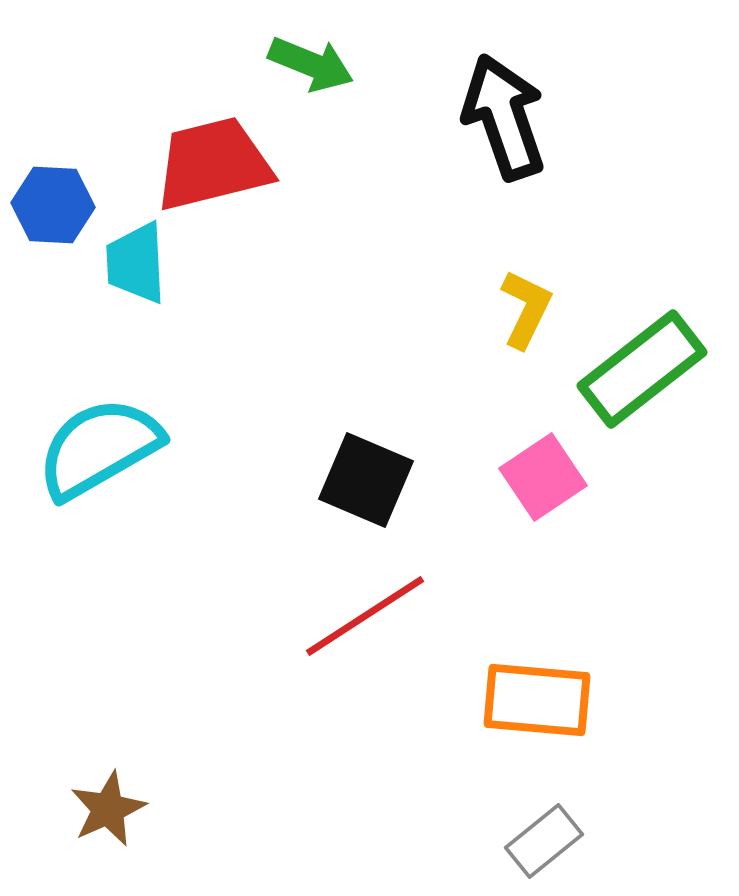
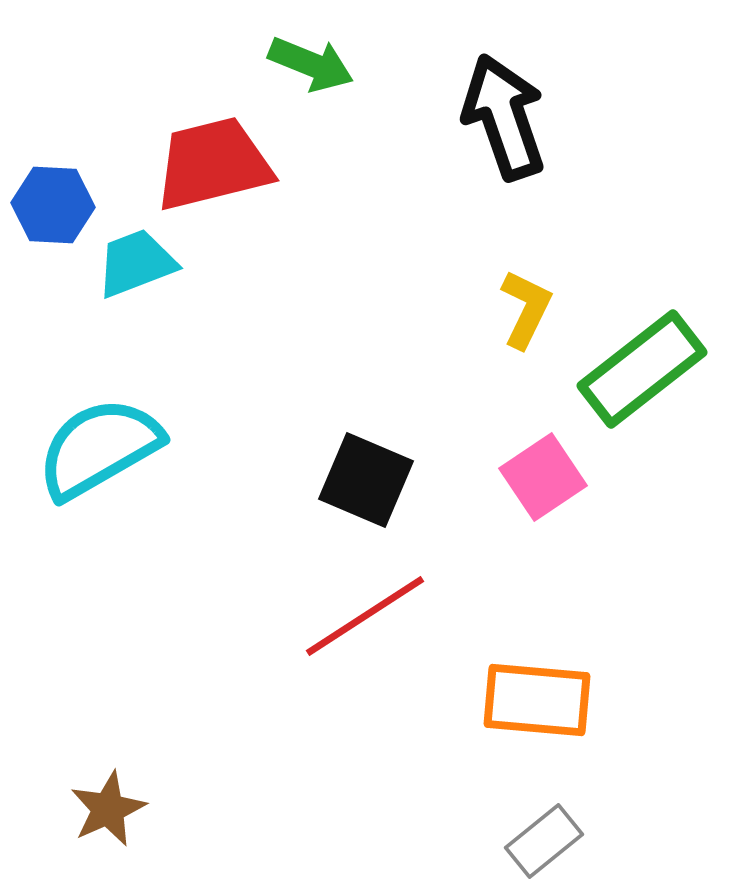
cyan trapezoid: rotated 72 degrees clockwise
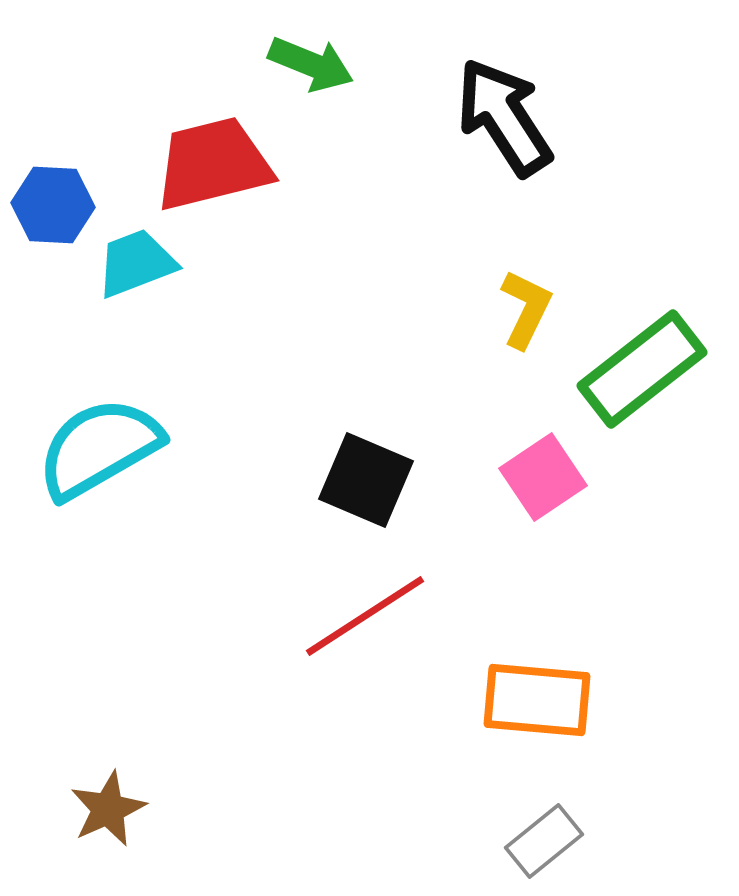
black arrow: rotated 14 degrees counterclockwise
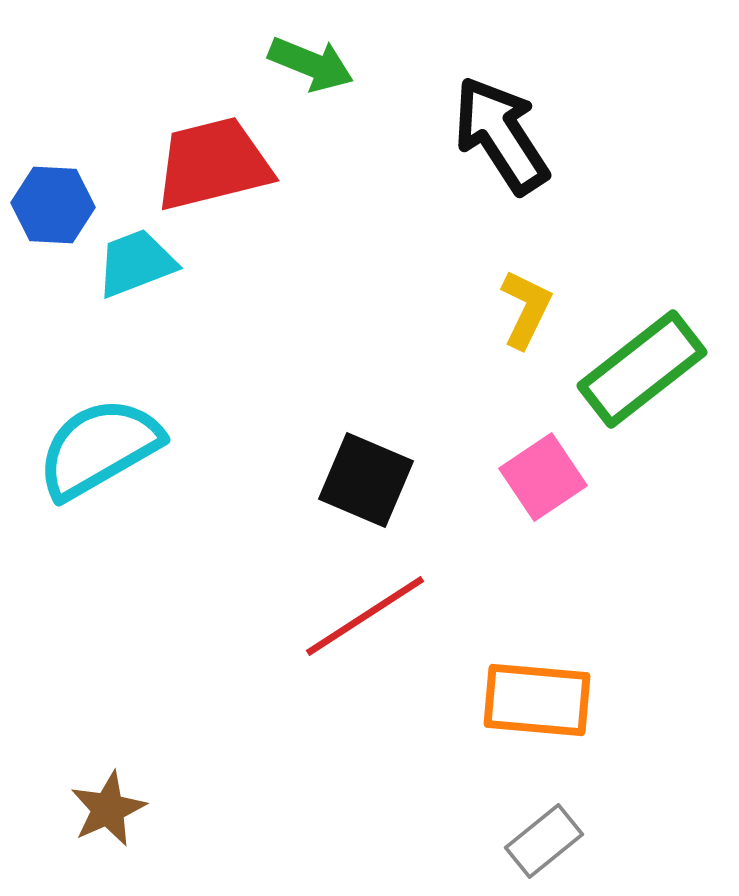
black arrow: moved 3 px left, 18 px down
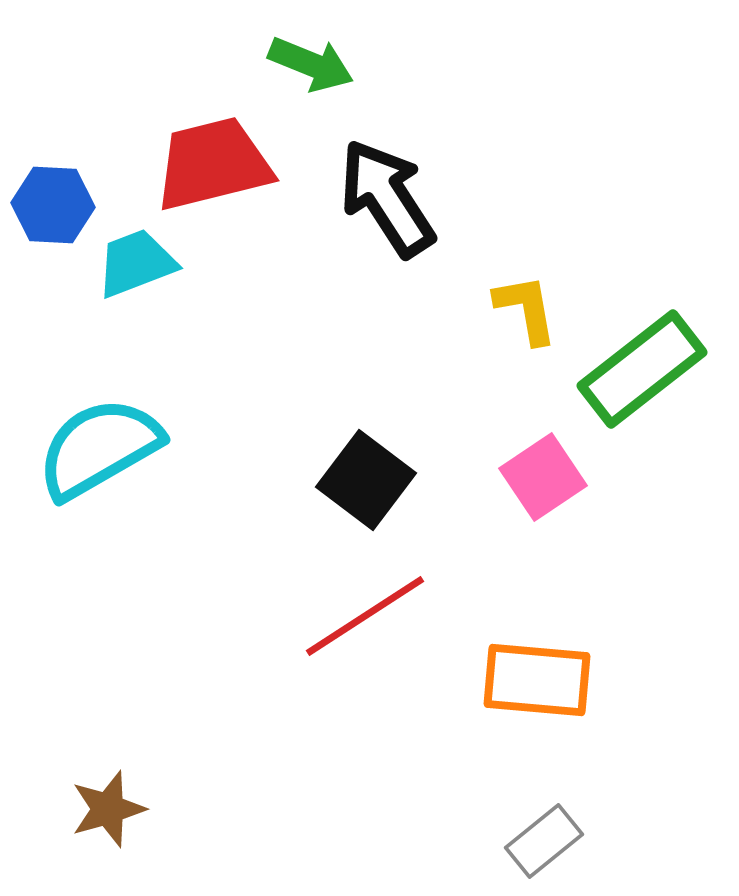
black arrow: moved 114 px left, 63 px down
yellow L-shape: rotated 36 degrees counterclockwise
black square: rotated 14 degrees clockwise
orange rectangle: moved 20 px up
brown star: rotated 8 degrees clockwise
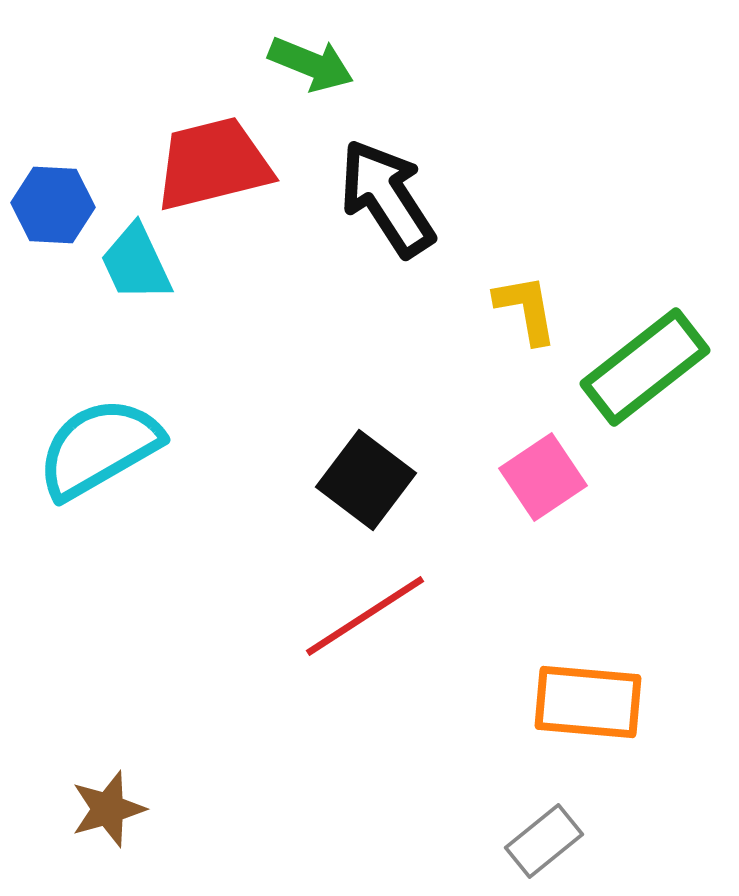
cyan trapezoid: rotated 94 degrees counterclockwise
green rectangle: moved 3 px right, 2 px up
orange rectangle: moved 51 px right, 22 px down
